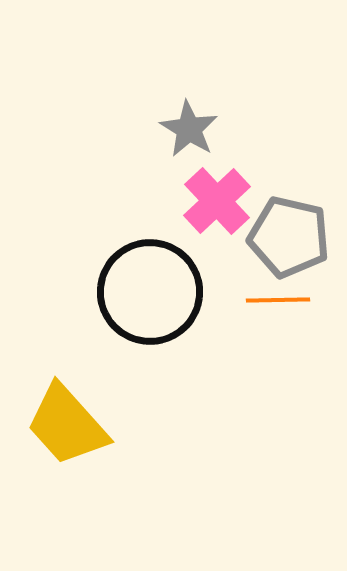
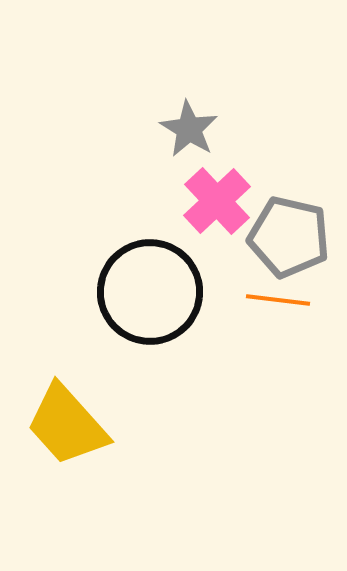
orange line: rotated 8 degrees clockwise
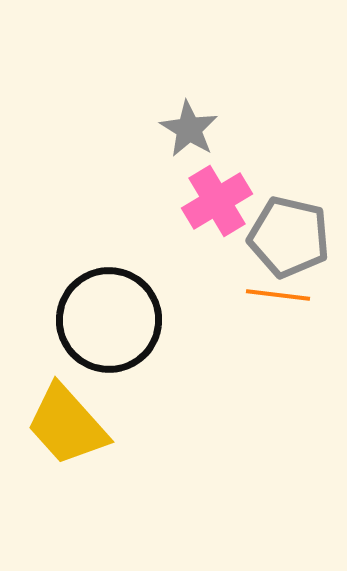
pink cross: rotated 12 degrees clockwise
black circle: moved 41 px left, 28 px down
orange line: moved 5 px up
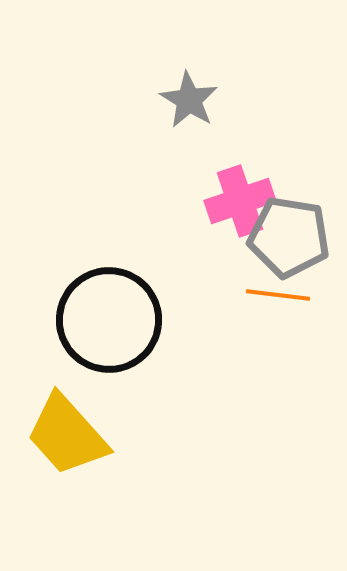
gray star: moved 29 px up
pink cross: moved 23 px right; rotated 12 degrees clockwise
gray pentagon: rotated 4 degrees counterclockwise
yellow trapezoid: moved 10 px down
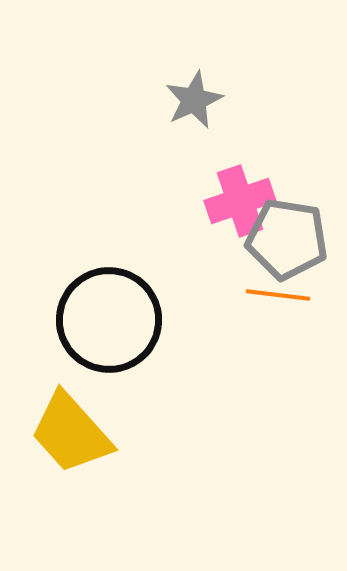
gray star: moved 5 px right; rotated 16 degrees clockwise
gray pentagon: moved 2 px left, 2 px down
yellow trapezoid: moved 4 px right, 2 px up
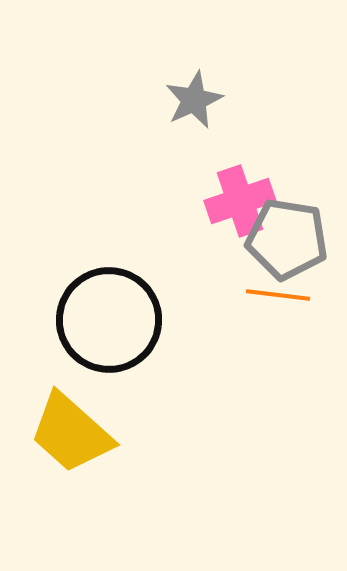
yellow trapezoid: rotated 6 degrees counterclockwise
